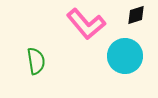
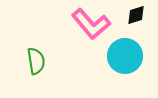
pink L-shape: moved 5 px right
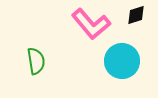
cyan circle: moved 3 px left, 5 px down
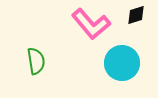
cyan circle: moved 2 px down
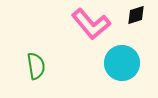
green semicircle: moved 5 px down
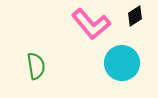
black diamond: moved 1 px left, 1 px down; rotated 15 degrees counterclockwise
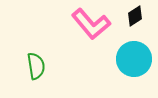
cyan circle: moved 12 px right, 4 px up
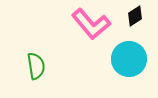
cyan circle: moved 5 px left
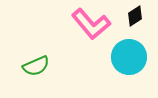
cyan circle: moved 2 px up
green semicircle: rotated 76 degrees clockwise
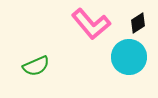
black diamond: moved 3 px right, 7 px down
